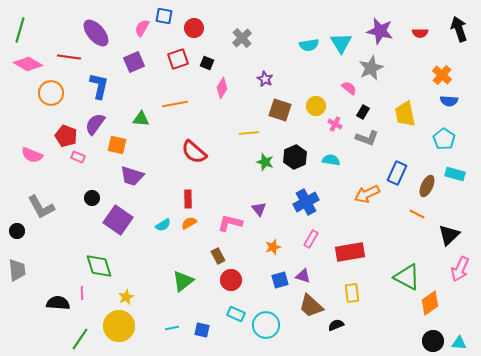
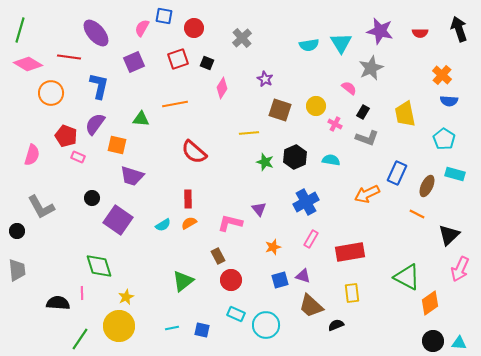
pink semicircle at (32, 155): rotated 95 degrees counterclockwise
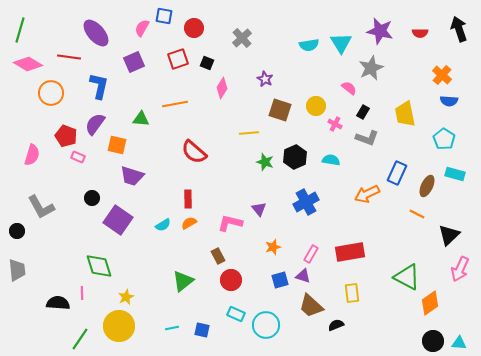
pink rectangle at (311, 239): moved 15 px down
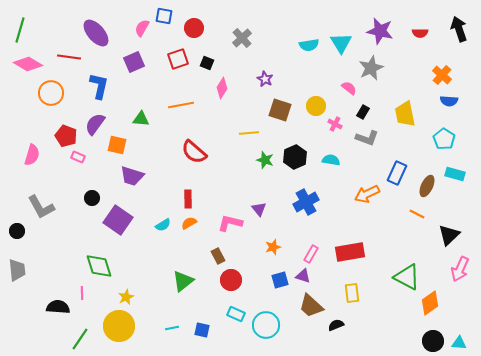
orange line at (175, 104): moved 6 px right, 1 px down
green star at (265, 162): moved 2 px up
black semicircle at (58, 303): moved 4 px down
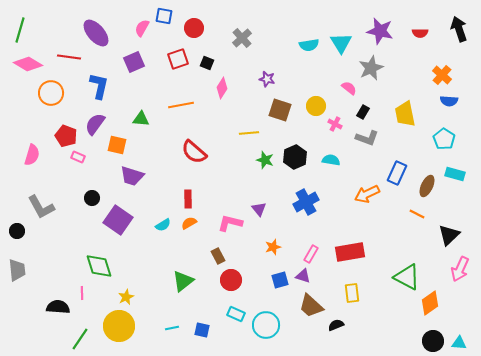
purple star at (265, 79): moved 2 px right; rotated 14 degrees counterclockwise
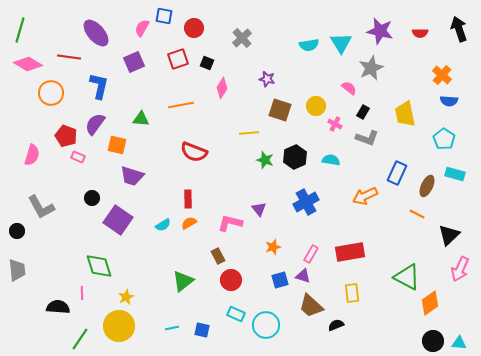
red semicircle at (194, 152): rotated 20 degrees counterclockwise
orange arrow at (367, 194): moved 2 px left, 2 px down
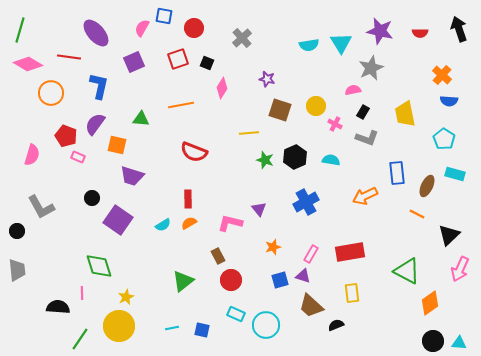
pink semicircle at (349, 88): moved 4 px right, 2 px down; rotated 49 degrees counterclockwise
blue rectangle at (397, 173): rotated 30 degrees counterclockwise
green triangle at (407, 277): moved 6 px up
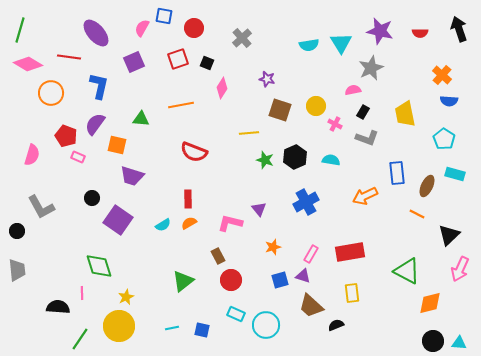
orange diamond at (430, 303): rotated 20 degrees clockwise
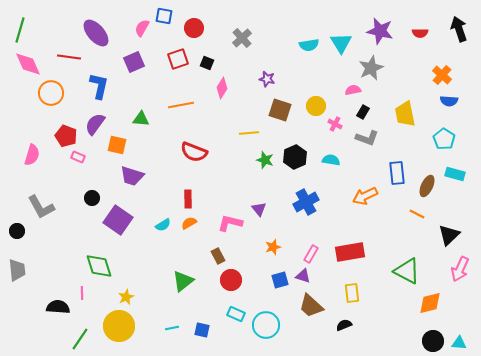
pink diamond at (28, 64): rotated 36 degrees clockwise
black semicircle at (336, 325): moved 8 px right
